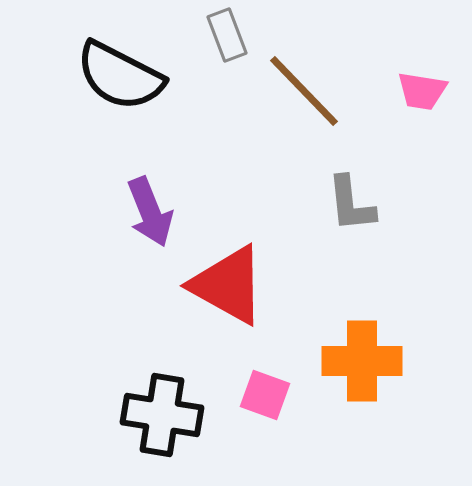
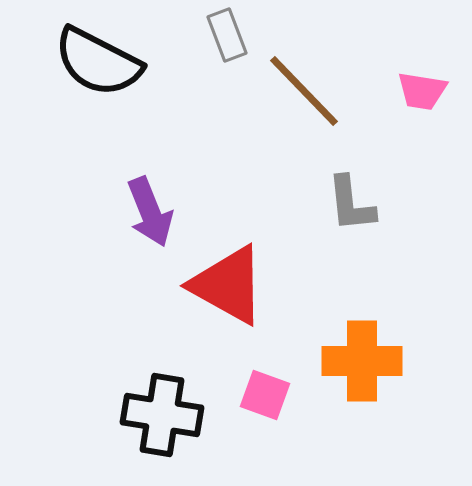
black semicircle: moved 22 px left, 14 px up
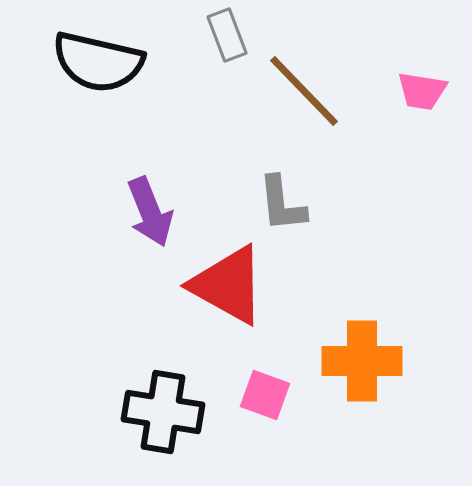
black semicircle: rotated 14 degrees counterclockwise
gray L-shape: moved 69 px left
black cross: moved 1 px right, 3 px up
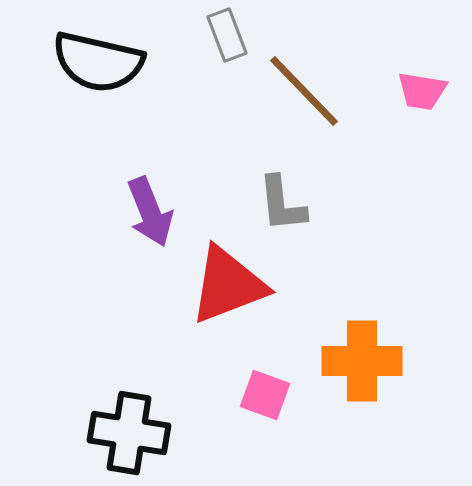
red triangle: rotated 50 degrees counterclockwise
black cross: moved 34 px left, 21 px down
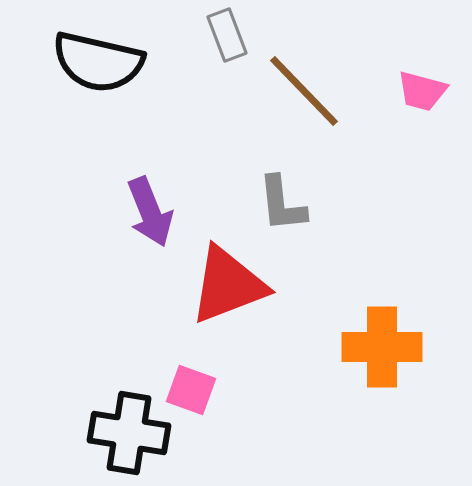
pink trapezoid: rotated 6 degrees clockwise
orange cross: moved 20 px right, 14 px up
pink square: moved 74 px left, 5 px up
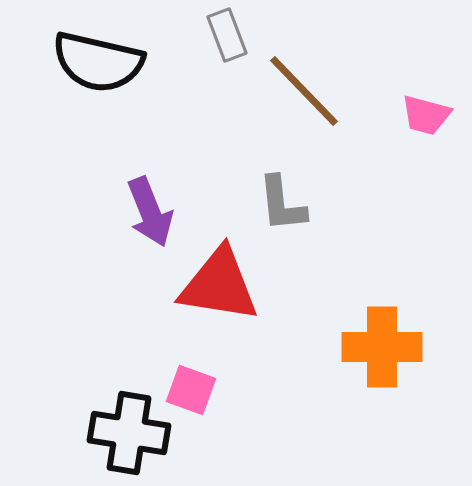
pink trapezoid: moved 4 px right, 24 px down
red triangle: moved 9 px left; rotated 30 degrees clockwise
